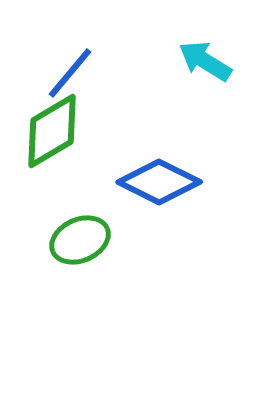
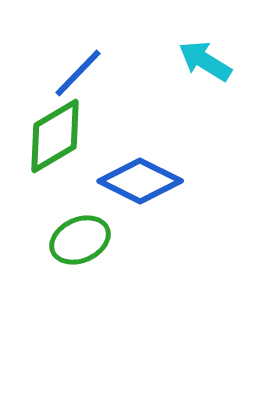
blue line: moved 8 px right; rotated 4 degrees clockwise
green diamond: moved 3 px right, 5 px down
blue diamond: moved 19 px left, 1 px up
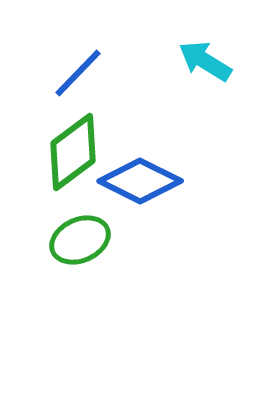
green diamond: moved 18 px right, 16 px down; rotated 6 degrees counterclockwise
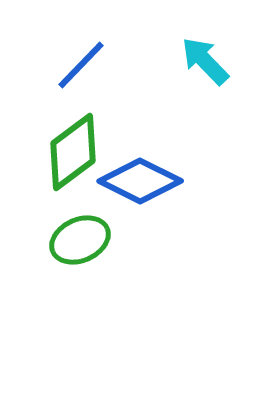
cyan arrow: rotated 14 degrees clockwise
blue line: moved 3 px right, 8 px up
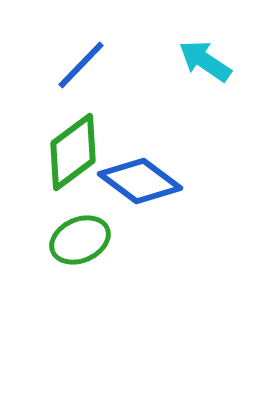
cyan arrow: rotated 12 degrees counterclockwise
blue diamond: rotated 10 degrees clockwise
